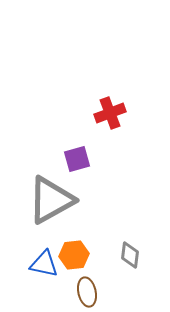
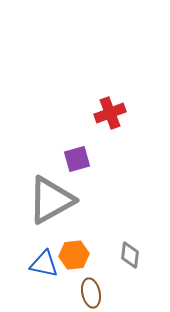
brown ellipse: moved 4 px right, 1 px down
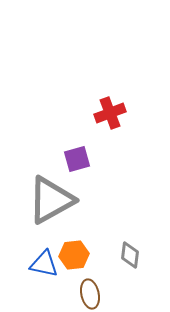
brown ellipse: moved 1 px left, 1 px down
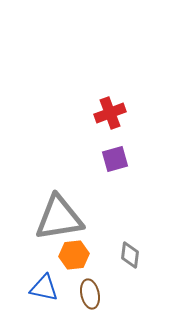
purple square: moved 38 px right
gray triangle: moved 8 px right, 18 px down; rotated 20 degrees clockwise
blue triangle: moved 24 px down
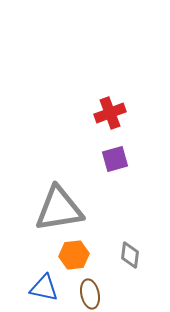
gray triangle: moved 9 px up
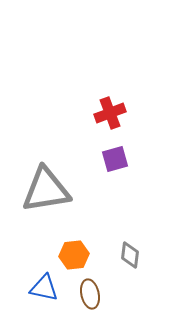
gray triangle: moved 13 px left, 19 px up
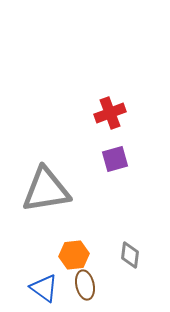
blue triangle: rotated 24 degrees clockwise
brown ellipse: moved 5 px left, 9 px up
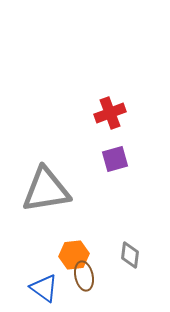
brown ellipse: moved 1 px left, 9 px up
